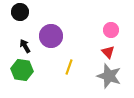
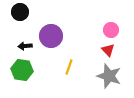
black arrow: rotated 64 degrees counterclockwise
red triangle: moved 2 px up
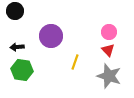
black circle: moved 5 px left, 1 px up
pink circle: moved 2 px left, 2 px down
black arrow: moved 8 px left, 1 px down
yellow line: moved 6 px right, 5 px up
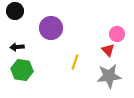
pink circle: moved 8 px right, 2 px down
purple circle: moved 8 px up
gray star: rotated 25 degrees counterclockwise
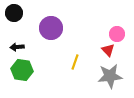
black circle: moved 1 px left, 2 px down
gray star: moved 1 px right
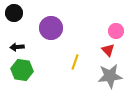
pink circle: moved 1 px left, 3 px up
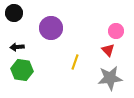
gray star: moved 2 px down
